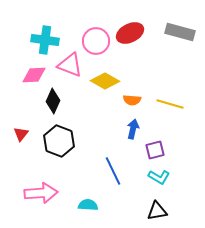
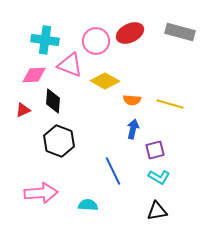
black diamond: rotated 20 degrees counterclockwise
red triangle: moved 2 px right, 24 px up; rotated 28 degrees clockwise
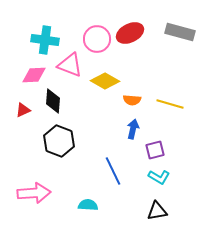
pink circle: moved 1 px right, 2 px up
pink arrow: moved 7 px left
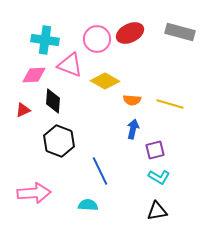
blue line: moved 13 px left
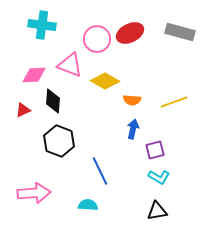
cyan cross: moved 3 px left, 15 px up
yellow line: moved 4 px right, 2 px up; rotated 36 degrees counterclockwise
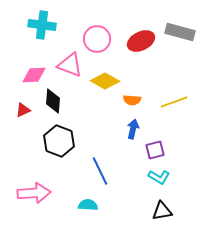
red ellipse: moved 11 px right, 8 px down
black triangle: moved 5 px right
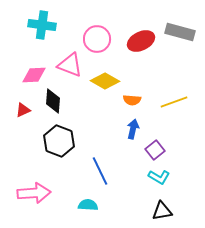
purple square: rotated 24 degrees counterclockwise
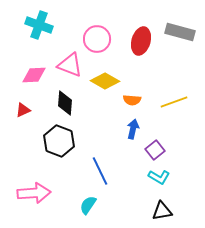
cyan cross: moved 3 px left; rotated 12 degrees clockwise
red ellipse: rotated 48 degrees counterclockwise
black diamond: moved 12 px right, 2 px down
cyan semicircle: rotated 60 degrees counterclockwise
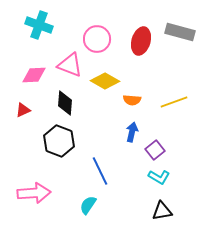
blue arrow: moved 1 px left, 3 px down
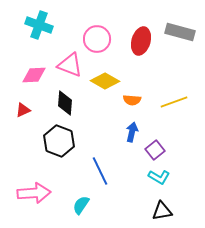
cyan semicircle: moved 7 px left
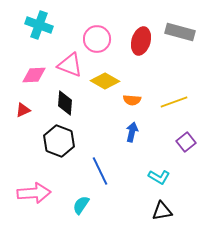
purple square: moved 31 px right, 8 px up
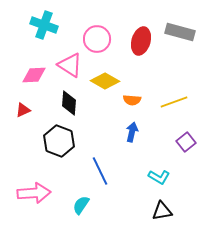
cyan cross: moved 5 px right
pink triangle: rotated 12 degrees clockwise
black diamond: moved 4 px right
